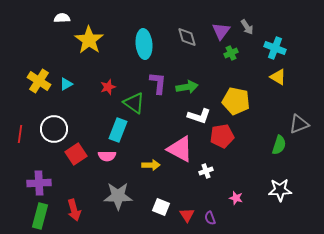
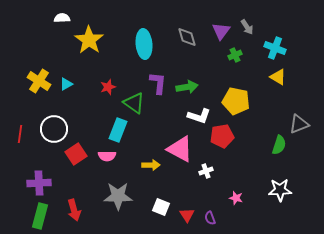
green cross: moved 4 px right, 2 px down
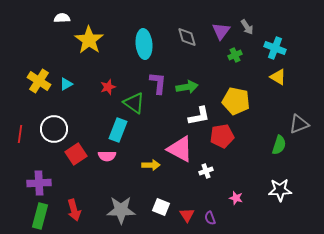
white L-shape: rotated 30 degrees counterclockwise
gray star: moved 3 px right, 14 px down
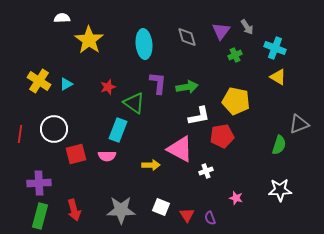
red square: rotated 20 degrees clockwise
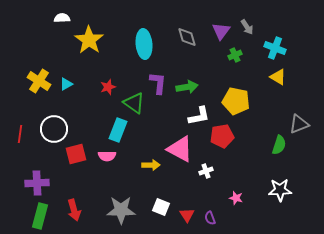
purple cross: moved 2 px left
